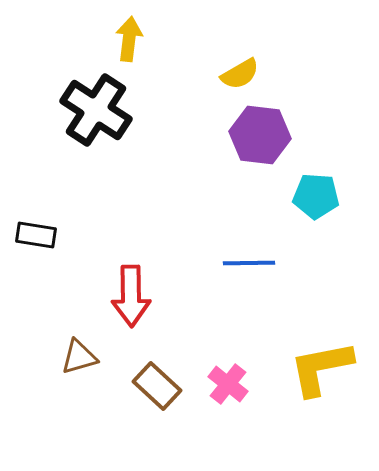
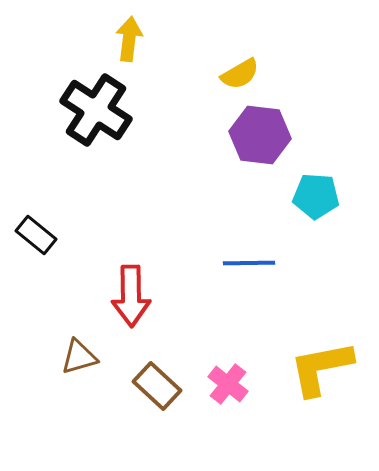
black rectangle: rotated 30 degrees clockwise
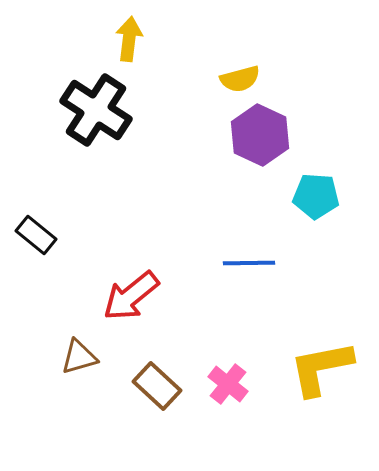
yellow semicircle: moved 5 px down; rotated 15 degrees clockwise
purple hexagon: rotated 18 degrees clockwise
red arrow: rotated 52 degrees clockwise
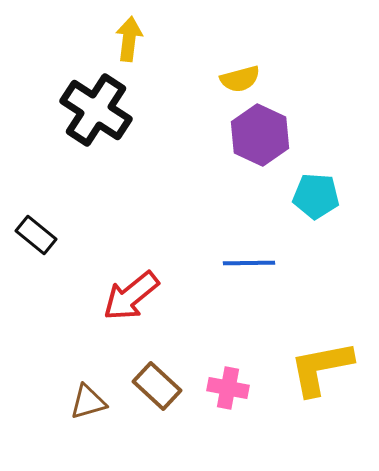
brown triangle: moved 9 px right, 45 px down
pink cross: moved 4 px down; rotated 27 degrees counterclockwise
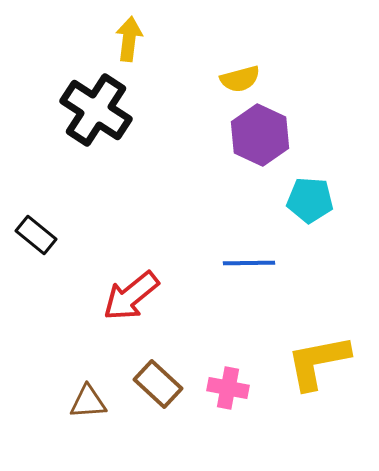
cyan pentagon: moved 6 px left, 4 px down
yellow L-shape: moved 3 px left, 6 px up
brown rectangle: moved 1 px right, 2 px up
brown triangle: rotated 12 degrees clockwise
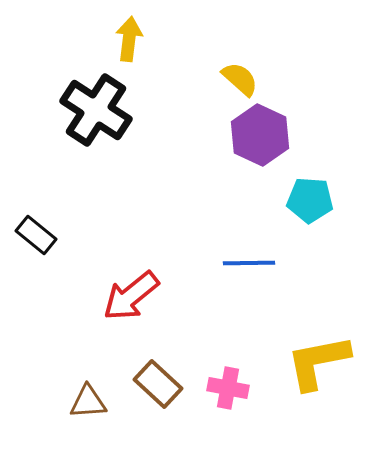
yellow semicircle: rotated 123 degrees counterclockwise
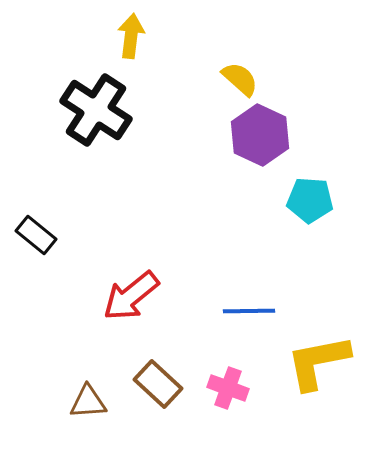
yellow arrow: moved 2 px right, 3 px up
blue line: moved 48 px down
pink cross: rotated 9 degrees clockwise
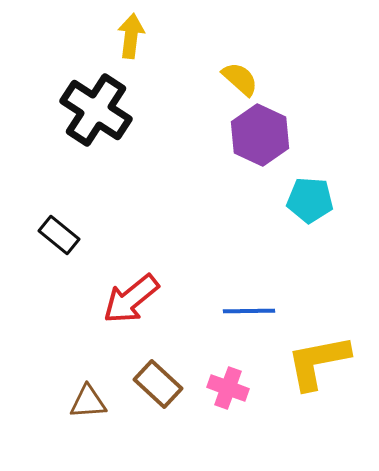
black rectangle: moved 23 px right
red arrow: moved 3 px down
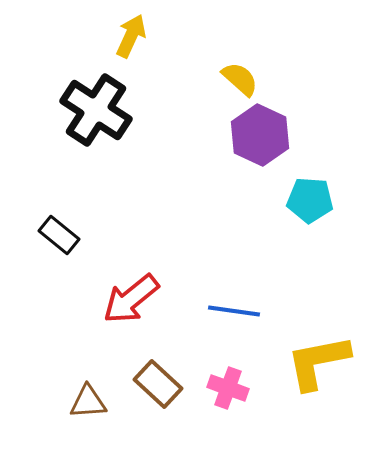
yellow arrow: rotated 18 degrees clockwise
blue line: moved 15 px left; rotated 9 degrees clockwise
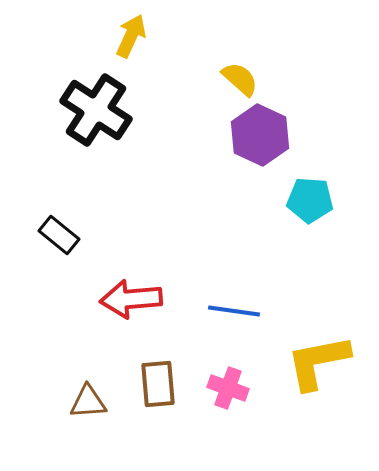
red arrow: rotated 34 degrees clockwise
brown rectangle: rotated 42 degrees clockwise
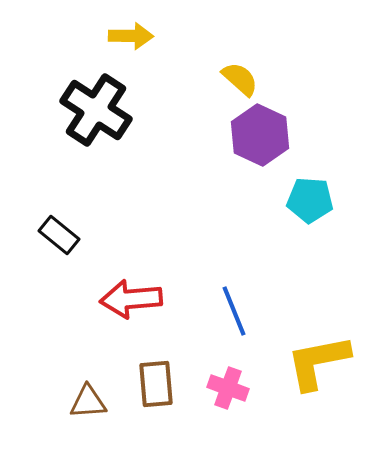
yellow arrow: rotated 66 degrees clockwise
blue line: rotated 60 degrees clockwise
brown rectangle: moved 2 px left
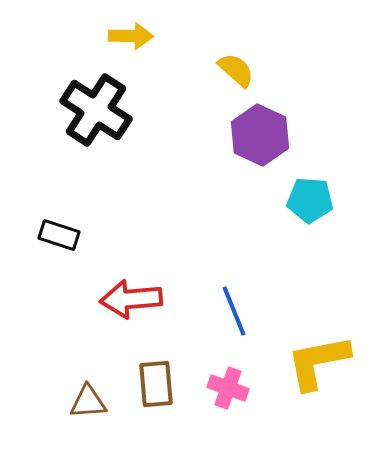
yellow semicircle: moved 4 px left, 9 px up
black rectangle: rotated 21 degrees counterclockwise
